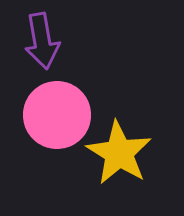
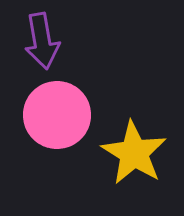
yellow star: moved 15 px right
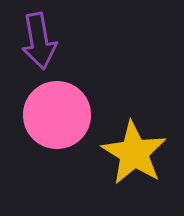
purple arrow: moved 3 px left
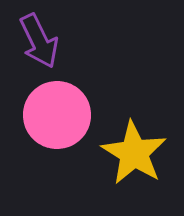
purple arrow: rotated 16 degrees counterclockwise
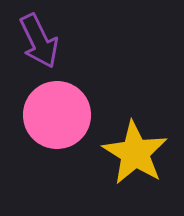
yellow star: moved 1 px right
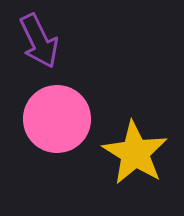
pink circle: moved 4 px down
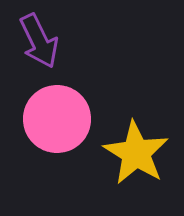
yellow star: moved 1 px right
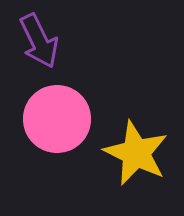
yellow star: rotated 6 degrees counterclockwise
